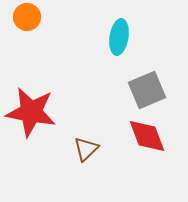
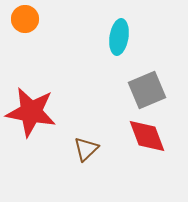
orange circle: moved 2 px left, 2 px down
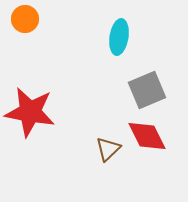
red star: moved 1 px left
red diamond: rotated 6 degrees counterclockwise
brown triangle: moved 22 px right
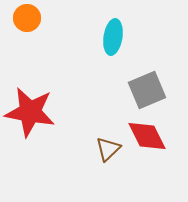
orange circle: moved 2 px right, 1 px up
cyan ellipse: moved 6 px left
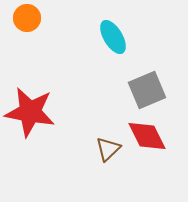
cyan ellipse: rotated 40 degrees counterclockwise
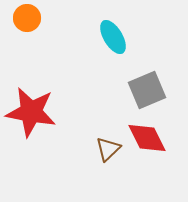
red star: moved 1 px right
red diamond: moved 2 px down
